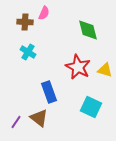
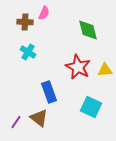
yellow triangle: rotated 21 degrees counterclockwise
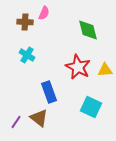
cyan cross: moved 1 px left, 3 px down
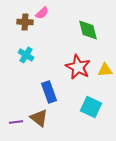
pink semicircle: moved 2 px left; rotated 24 degrees clockwise
cyan cross: moved 1 px left
purple line: rotated 48 degrees clockwise
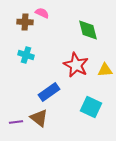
pink semicircle: rotated 112 degrees counterclockwise
cyan cross: rotated 14 degrees counterclockwise
red star: moved 2 px left, 2 px up
blue rectangle: rotated 75 degrees clockwise
